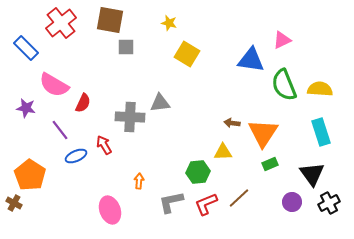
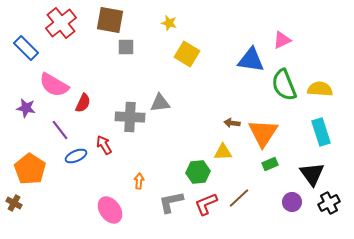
orange pentagon: moved 6 px up
pink ellipse: rotated 16 degrees counterclockwise
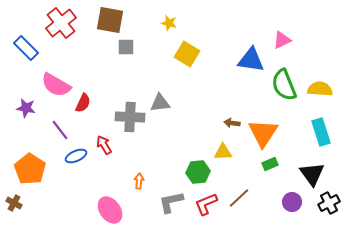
pink semicircle: moved 2 px right
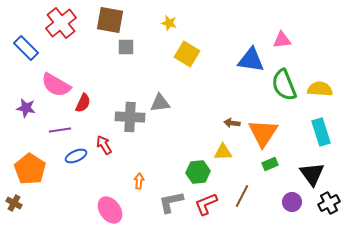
pink triangle: rotated 18 degrees clockwise
purple line: rotated 60 degrees counterclockwise
brown line: moved 3 px right, 2 px up; rotated 20 degrees counterclockwise
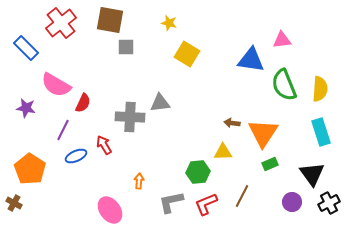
yellow semicircle: rotated 90 degrees clockwise
purple line: moved 3 px right; rotated 55 degrees counterclockwise
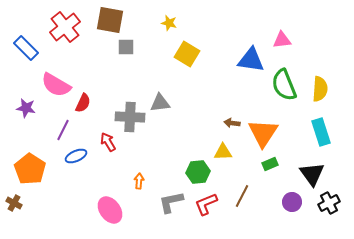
red cross: moved 4 px right, 4 px down
red arrow: moved 4 px right, 3 px up
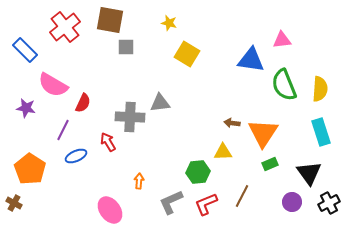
blue rectangle: moved 1 px left, 2 px down
pink semicircle: moved 3 px left
black triangle: moved 3 px left, 1 px up
gray L-shape: rotated 12 degrees counterclockwise
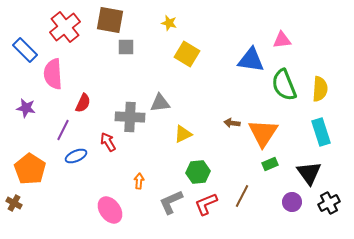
pink semicircle: moved 11 px up; rotated 56 degrees clockwise
yellow triangle: moved 40 px left, 18 px up; rotated 24 degrees counterclockwise
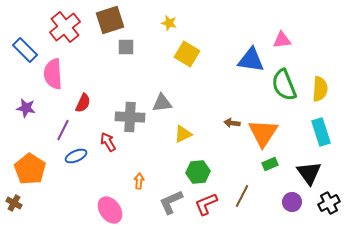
brown square: rotated 28 degrees counterclockwise
gray triangle: moved 2 px right
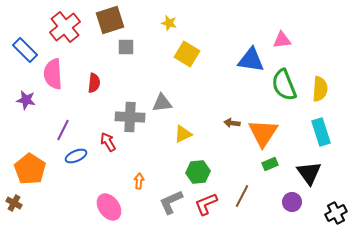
red semicircle: moved 11 px right, 20 px up; rotated 18 degrees counterclockwise
purple star: moved 8 px up
black cross: moved 7 px right, 10 px down
pink ellipse: moved 1 px left, 3 px up
